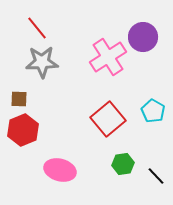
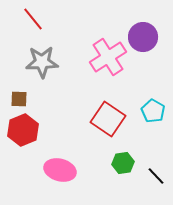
red line: moved 4 px left, 9 px up
red square: rotated 16 degrees counterclockwise
green hexagon: moved 1 px up
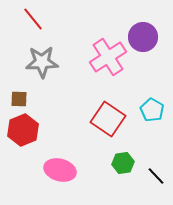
cyan pentagon: moved 1 px left, 1 px up
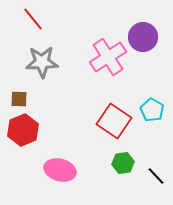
red square: moved 6 px right, 2 px down
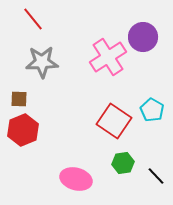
pink ellipse: moved 16 px right, 9 px down
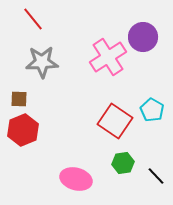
red square: moved 1 px right
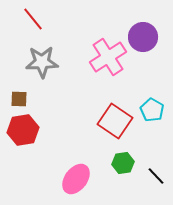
red hexagon: rotated 12 degrees clockwise
pink ellipse: rotated 68 degrees counterclockwise
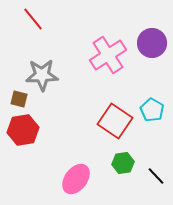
purple circle: moved 9 px right, 6 px down
pink cross: moved 2 px up
gray star: moved 13 px down
brown square: rotated 12 degrees clockwise
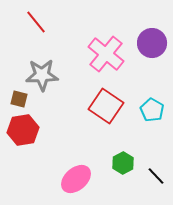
red line: moved 3 px right, 3 px down
pink cross: moved 2 px left, 1 px up; rotated 18 degrees counterclockwise
red square: moved 9 px left, 15 px up
green hexagon: rotated 20 degrees counterclockwise
pink ellipse: rotated 12 degrees clockwise
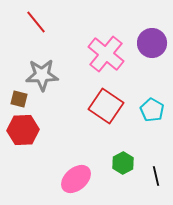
red hexagon: rotated 8 degrees clockwise
black line: rotated 30 degrees clockwise
